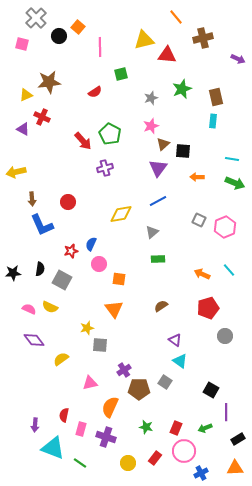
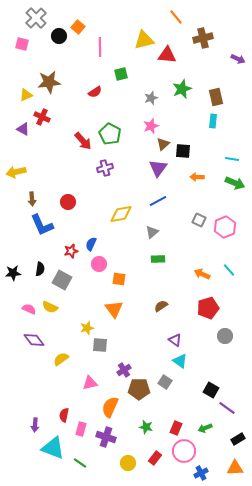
purple line at (226, 412): moved 1 px right, 4 px up; rotated 54 degrees counterclockwise
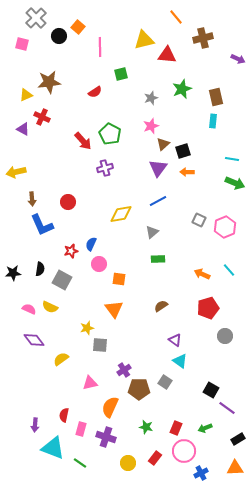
black square at (183, 151): rotated 21 degrees counterclockwise
orange arrow at (197, 177): moved 10 px left, 5 px up
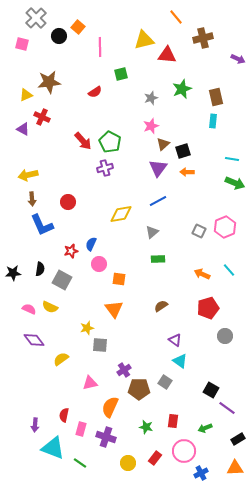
green pentagon at (110, 134): moved 8 px down
yellow arrow at (16, 172): moved 12 px right, 3 px down
gray square at (199, 220): moved 11 px down
red rectangle at (176, 428): moved 3 px left, 7 px up; rotated 16 degrees counterclockwise
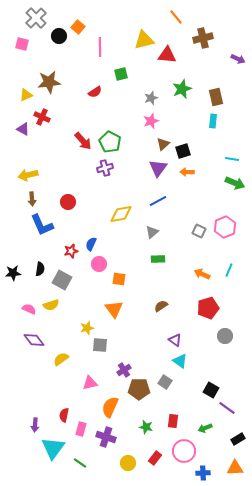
pink star at (151, 126): moved 5 px up
cyan line at (229, 270): rotated 64 degrees clockwise
yellow semicircle at (50, 307): moved 1 px right, 2 px up; rotated 42 degrees counterclockwise
cyan triangle at (53, 448): rotated 45 degrees clockwise
blue cross at (201, 473): moved 2 px right; rotated 24 degrees clockwise
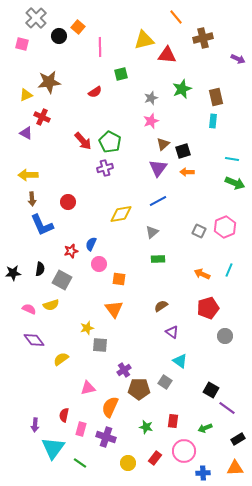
purple triangle at (23, 129): moved 3 px right, 4 px down
yellow arrow at (28, 175): rotated 12 degrees clockwise
purple triangle at (175, 340): moved 3 px left, 8 px up
pink triangle at (90, 383): moved 2 px left, 5 px down
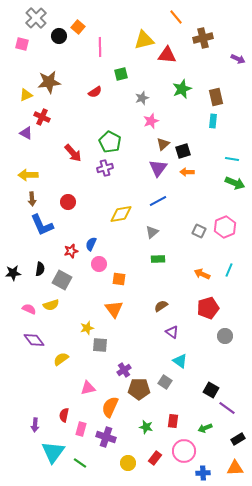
gray star at (151, 98): moved 9 px left
red arrow at (83, 141): moved 10 px left, 12 px down
cyan triangle at (53, 448): moved 4 px down
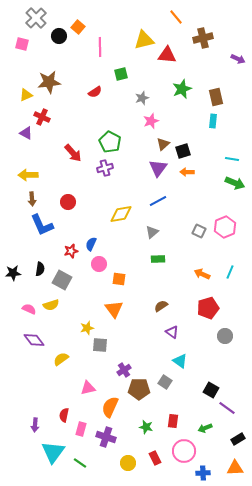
cyan line at (229, 270): moved 1 px right, 2 px down
red rectangle at (155, 458): rotated 64 degrees counterclockwise
